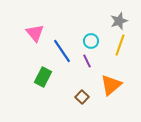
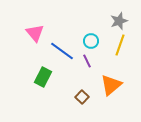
blue line: rotated 20 degrees counterclockwise
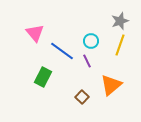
gray star: moved 1 px right
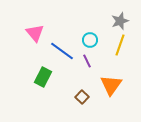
cyan circle: moved 1 px left, 1 px up
orange triangle: rotated 15 degrees counterclockwise
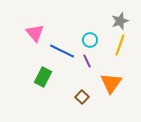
blue line: rotated 10 degrees counterclockwise
orange triangle: moved 2 px up
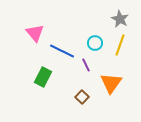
gray star: moved 2 px up; rotated 24 degrees counterclockwise
cyan circle: moved 5 px right, 3 px down
purple line: moved 1 px left, 4 px down
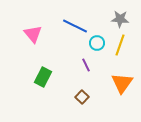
gray star: rotated 24 degrees counterclockwise
pink triangle: moved 2 px left, 1 px down
cyan circle: moved 2 px right
blue line: moved 13 px right, 25 px up
orange triangle: moved 11 px right
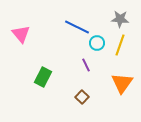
blue line: moved 2 px right, 1 px down
pink triangle: moved 12 px left
